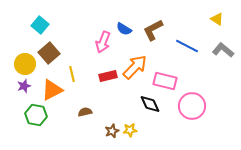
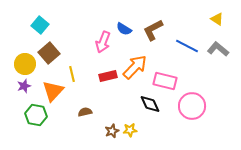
gray L-shape: moved 5 px left, 1 px up
orange triangle: moved 1 px right, 1 px down; rotated 20 degrees counterclockwise
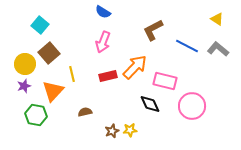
blue semicircle: moved 21 px left, 17 px up
